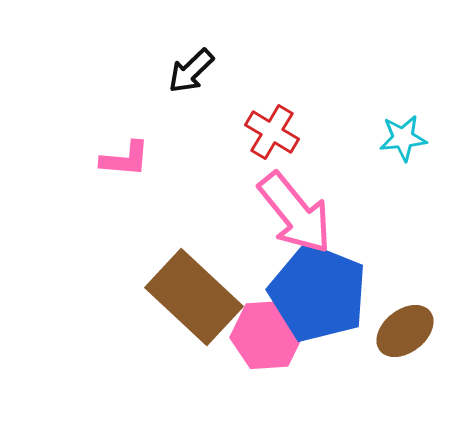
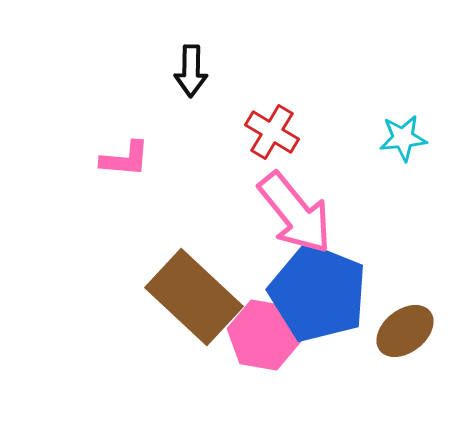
black arrow: rotated 45 degrees counterclockwise
pink hexagon: moved 3 px left; rotated 14 degrees clockwise
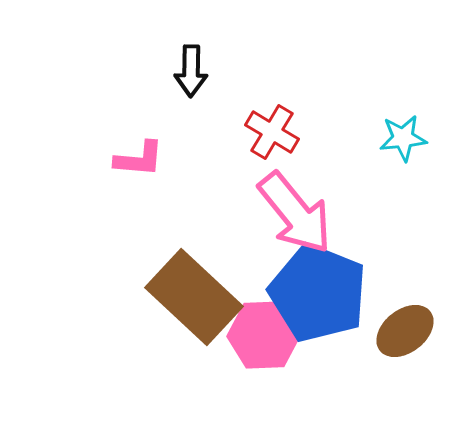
pink L-shape: moved 14 px right
pink hexagon: rotated 12 degrees counterclockwise
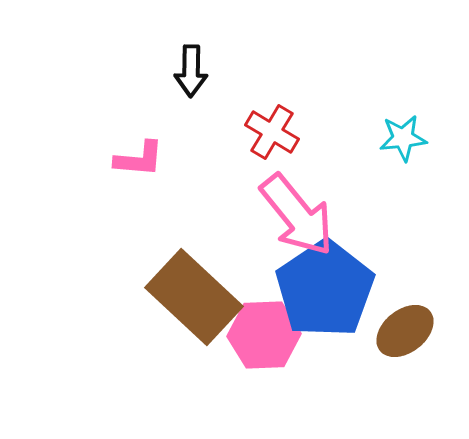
pink arrow: moved 2 px right, 2 px down
blue pentagon: moved 7 px right, 4 px up; rotated 16 degrees clockwise
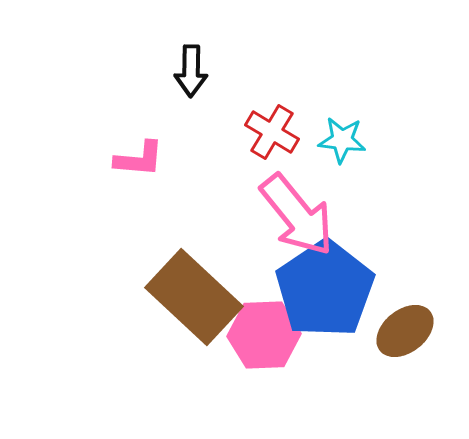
cyan star: moved 61 px left, 2 px down; rotated 12 degrees clockwise
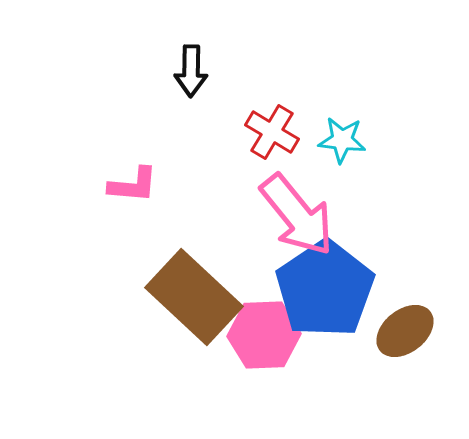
pink L-shape: moved 6 px left, 26 px down
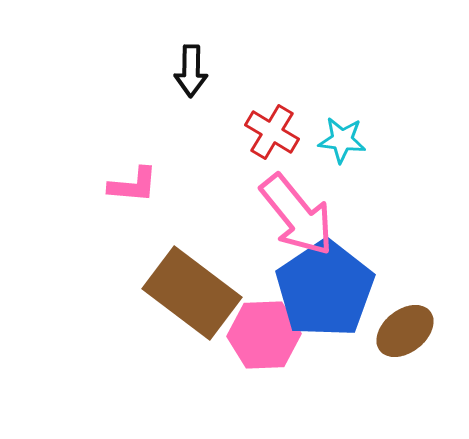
brown rectangle: moved 2 px left, 4 px up; rotated 6 degrees counterclockwise
